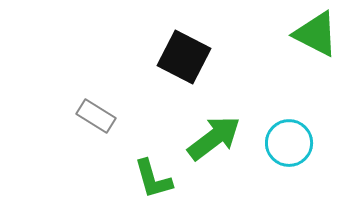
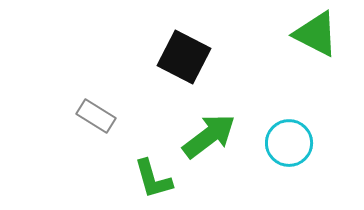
green arrow: moved 5 px left, 2 px up
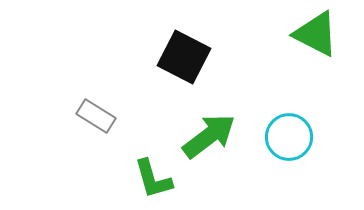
cyan circle: moved 6 px up
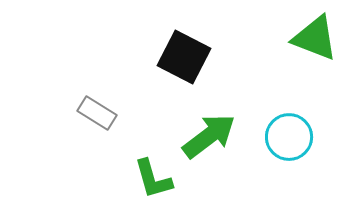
green triangle: moved 1 px left, 4 px down; rotated 6 degrees counterclockwise
gray rectangle: moved 1 px right, 3 px up
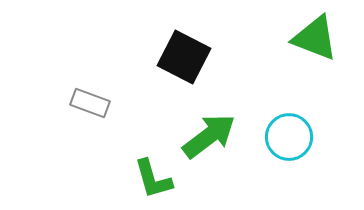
gray rectangle: moved 7 px left, 10 px up; rotated 12 degrees counterclockwise
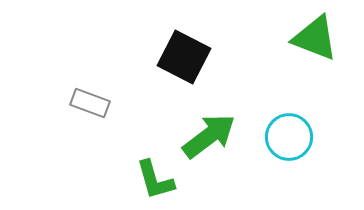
green L-shape: moved 2 px right, 1 px down
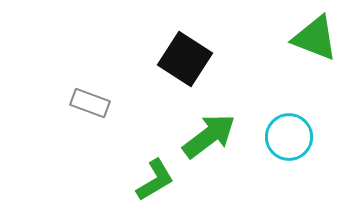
black square: moved 1 px right, 2 px down; rotated 6 degrees clockwise
green L-shape: rotated 105 degrees counterclockwise
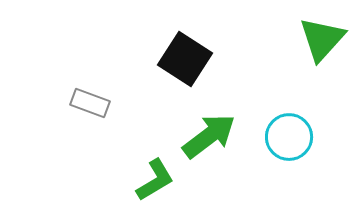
green triangle: moved 7 px right, 1 px down; rotated 51 degrees clockwise
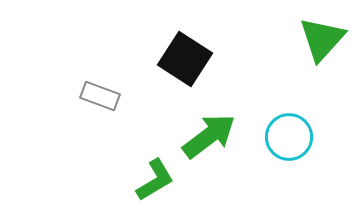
gray rectangle: moved 10 px right, 7 px up
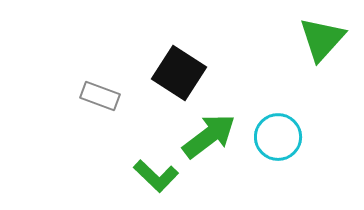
black square: moved 6 px left, 14 px down
cyan circle: moved 11 px left
green L-shape: moved 1 px right, 4 px up; rotated 75 degrees clockwise
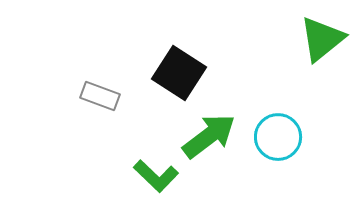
green triangle: rotated 9 degrees clockwise
